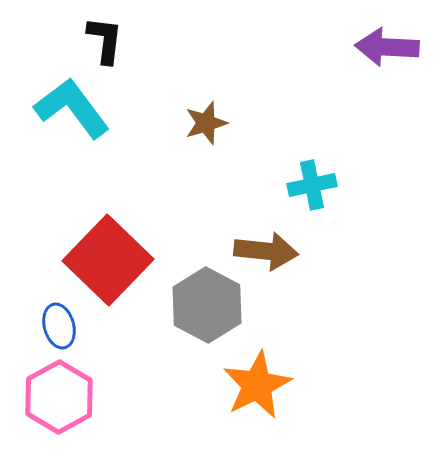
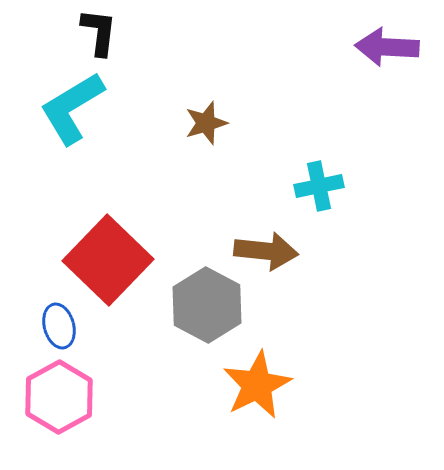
black L-shape: moved 6 px left, 8 px up
cyan L-shape: rotated 84 degrees counterclockwise
cyan cross: moved 7 px right, 1 px down
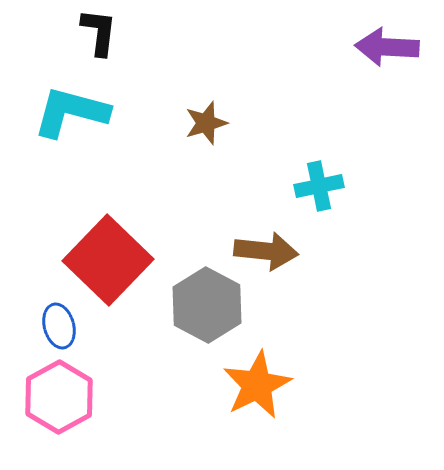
cyan L-shape: moved 1 px left, 4 px down; rotated 46 degrees clockwise
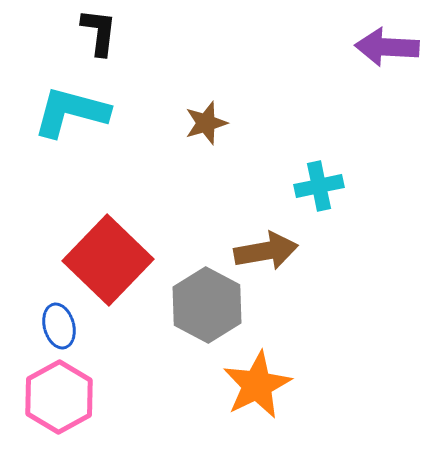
brown arrow: rotated 16 degrees counterclockwise
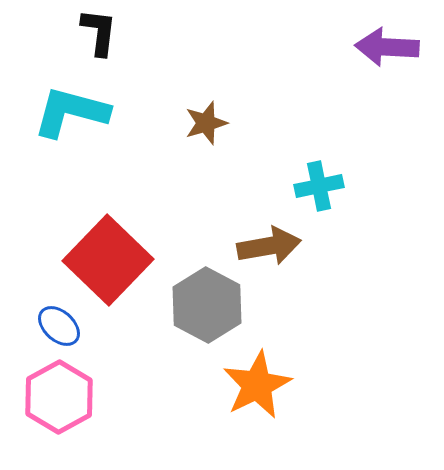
brown arrow: moved 3 px right, 5 px up
blue ellipse: rotated 33 degrees counterclockwise
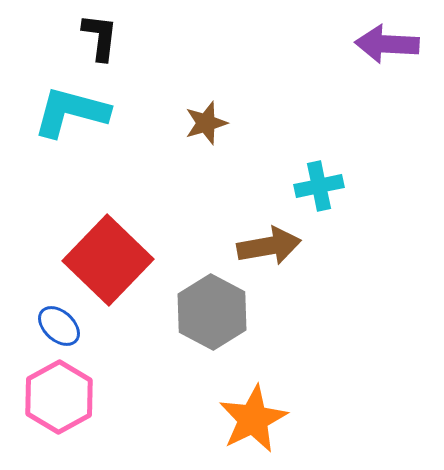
black L-shape: moved 1 px right, 5 px down
purple arrow: moved 3 px up
gray hexagon: moved 5 px right, 7 px down
orange star: moved 4 px left, 34 px down
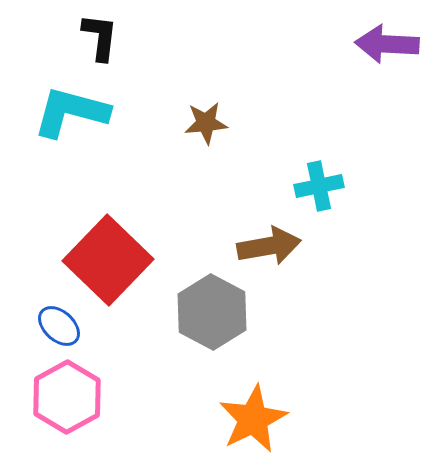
brown star: rotated 12 degrees clockwise
pink hexagon: moved 8 px right
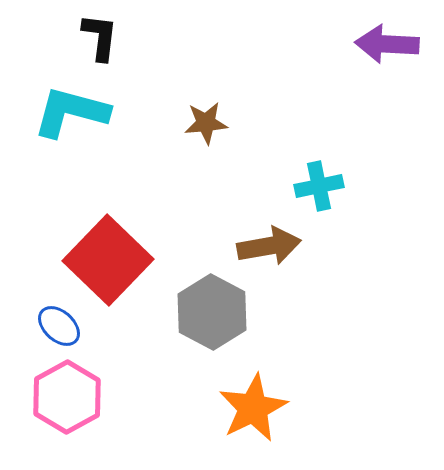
orange star: moved 11 px up
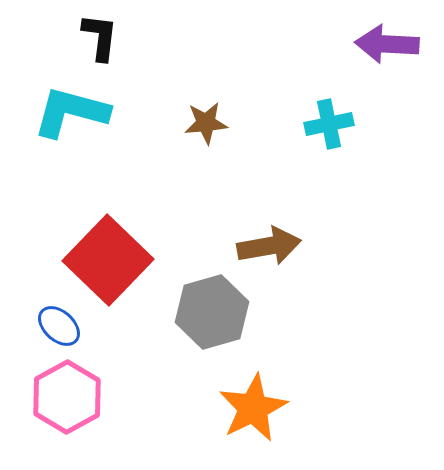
cyan cross: moved 10 px right, 62 px up
gray hexagon: rotated 16 degrees clockwise
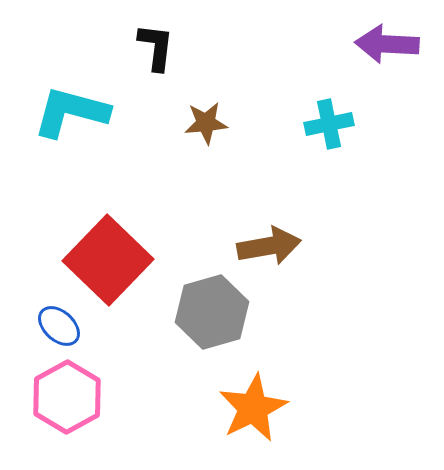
black L-shape: moved 56 px right, 10 px down
